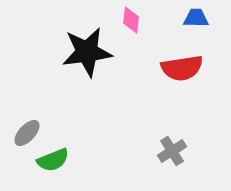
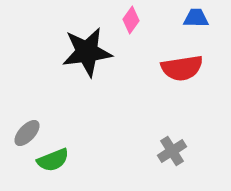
pink diamond: rotated 28 degrees clockwise
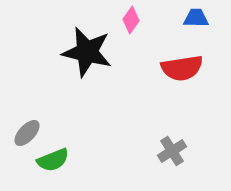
black star: rotated 21 degrees clockwise
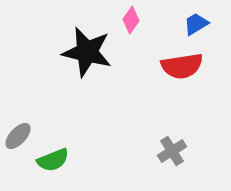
blue trapezoid: moved 6 px down; rotated 32 degrees counterclockwise
red semicircle: moved 2 px up
gray ellipse: moved 9 px left, 3 px down
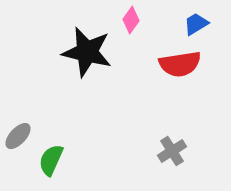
red semicircle: moved 2 px left, 2 px up
green semicircle: moved 2 px left; rotated 136 degrees clockwise
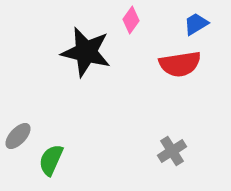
black star: moved 1 px left
